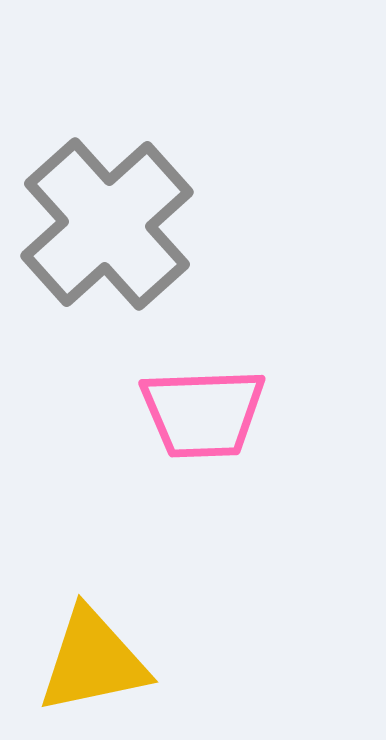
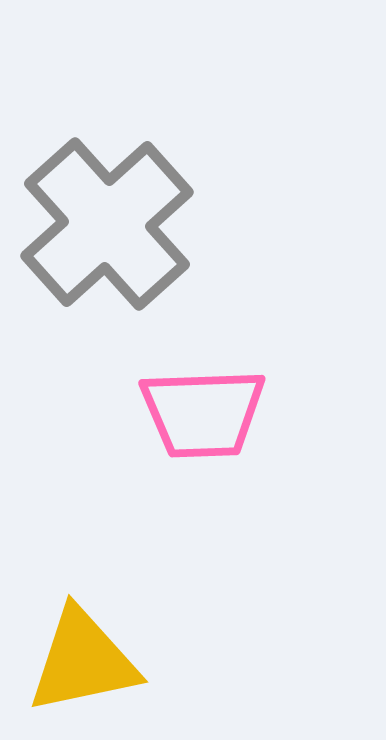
yellow triangle: moved 10 px left
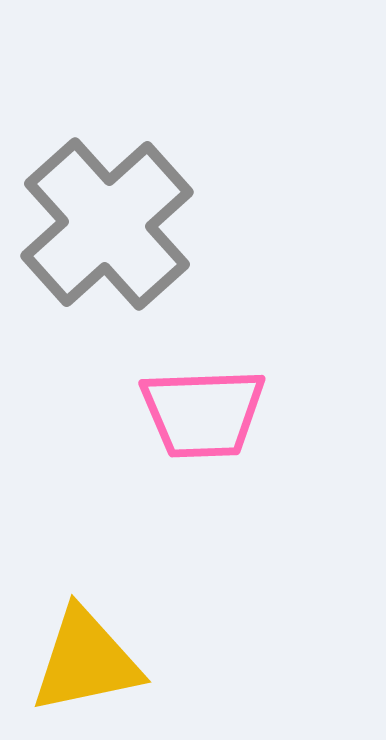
yellow triangle: moved 3 px right
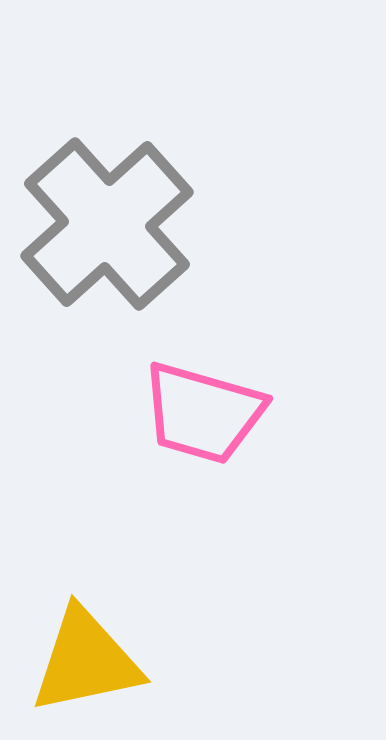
pink trapezoid: rotated 18 degrees clockwise
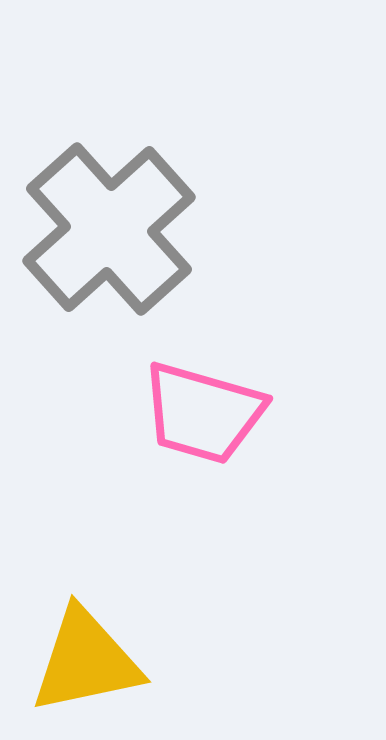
gray cross: moved 2 px right, 5 px down
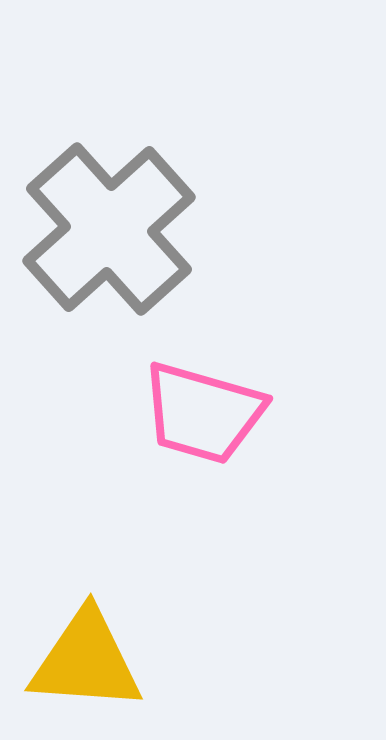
yellow triangle: rotated 16 degrees clockwise
